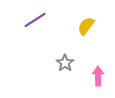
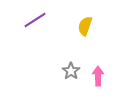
yellow semicircle: moved 1 px left; rotated 18 degrees counterclockwise
gray star: moved 6 px right, 8 px down
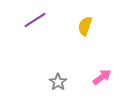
gray star: moved 13 px left, 11 px down
pink arrow: moved 4 px right, 1 px down; rotated 54 degrees clockwise
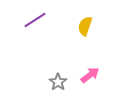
pink arrow: moved 12 px left, 2 px up
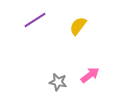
yellow semicircle: moved 7 px left; rotated 18 degrees clockwise
gray star: rotated 24 degrees counterclockwise
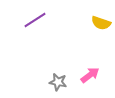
yellow semicircle: moved 23 px right, 3 px up; rotated 108 degrees counterclockwise
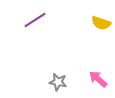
pink arrow: moved 8 px right, 4 px down; rotated 102 degrees counterclockwise
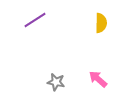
yellow semicircle: rotated 108 degrees counterclockwise
gray star: moved 2 px left
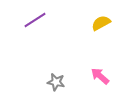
yellow semicircle: rotated 120 degrees counterclockwise
pink arrow: moved 2 px right, 3 px up
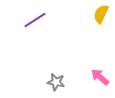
yellow semicircle: moved 9 px up; rotated 36 degrees counterclockwise
pink arrow: moved 1 px down
